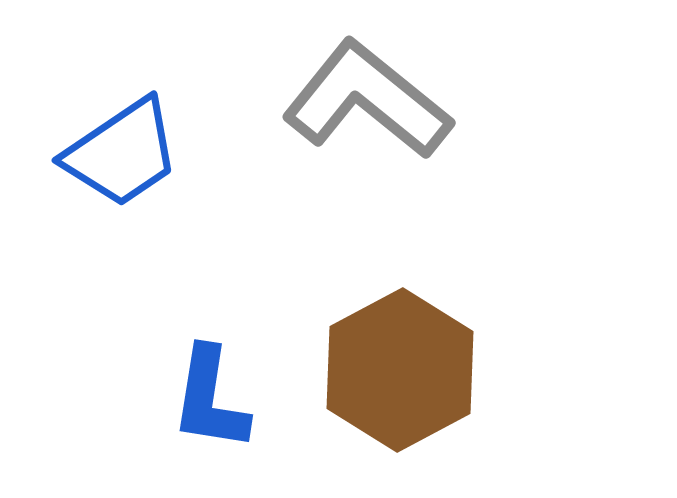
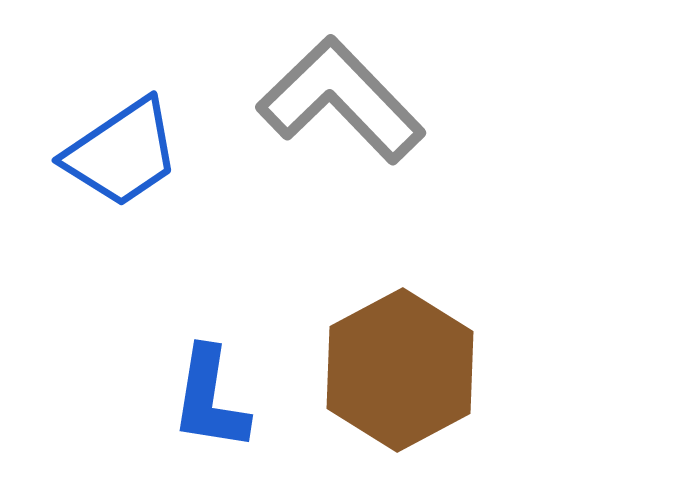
gray L-shape: moved 26 px left; rotated 7 degrees clockwise
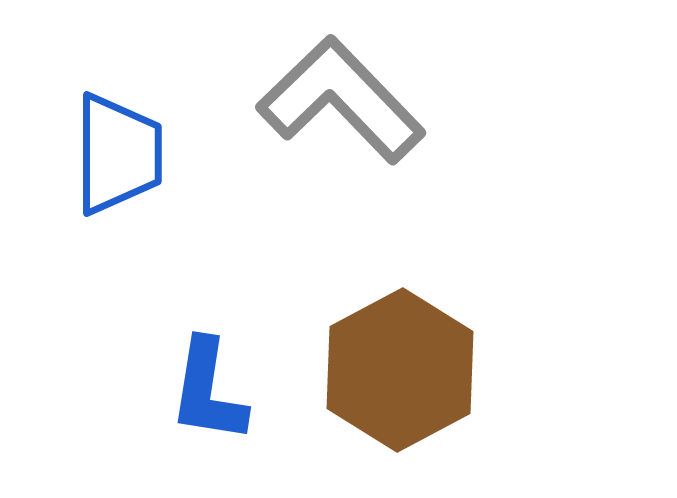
blue trapezoid: moved 4 px left, 1 px down; rotated 56 degrees counterclockwise
blue L-shape: moved 2 px left, 8 px up
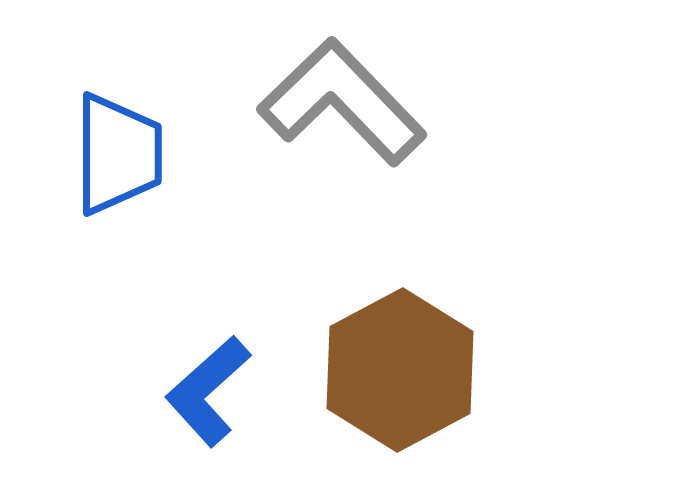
gray L-shape: moved 1 px right, 2 px down
blue L-shape: rotated 39 degrees clockwise
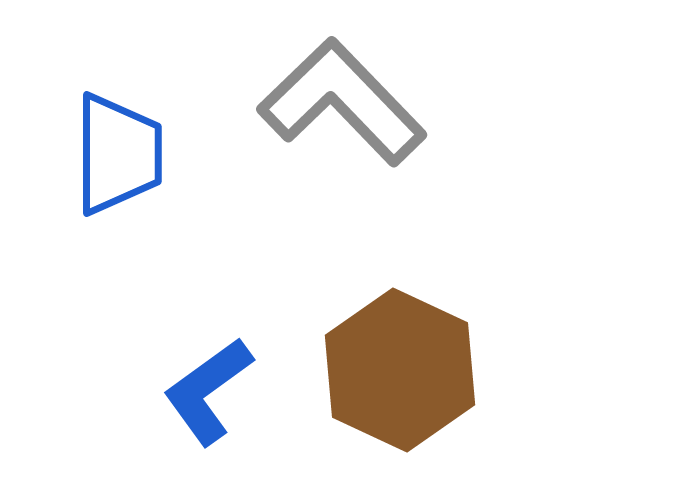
brown hexagon: rotated 7 degrees counterclockwise
blue L-shape: rotated 6 degrees clockwise
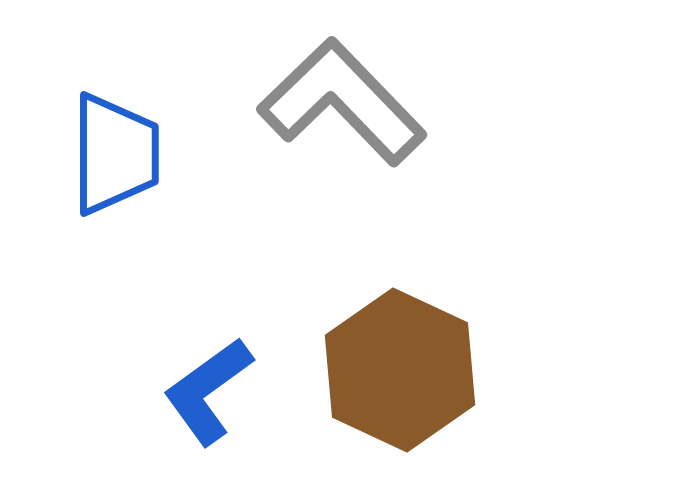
blue trapezoid: moved 3 px left
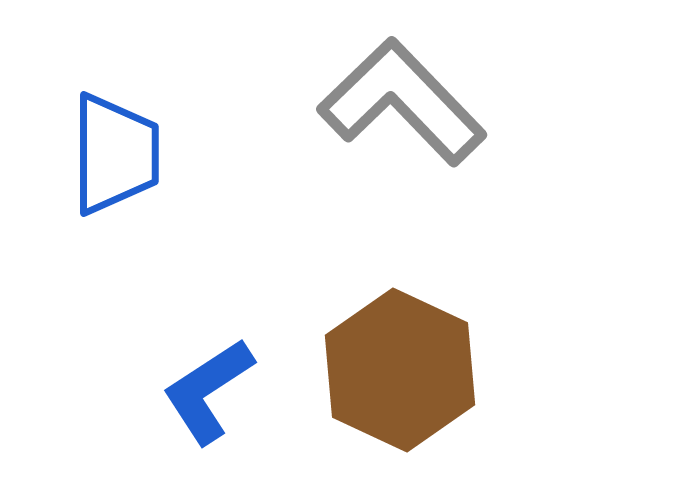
gray L-shape: moved 60 px right
blue L-shape: rotated 3 degrees clockwise
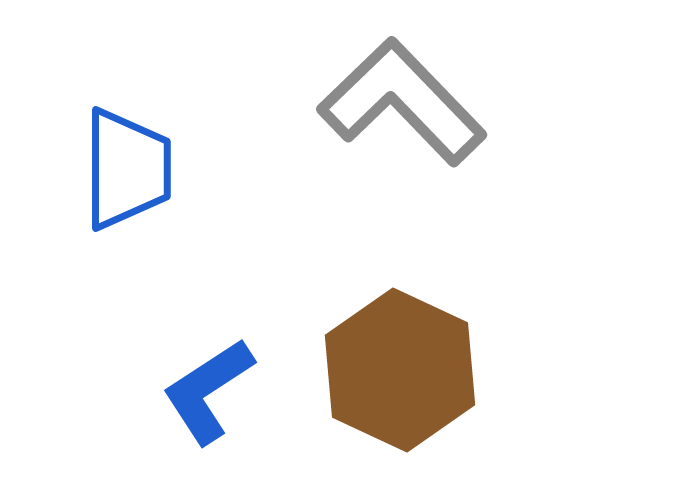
blue trapezoid: moved 12 px right, 15 px down
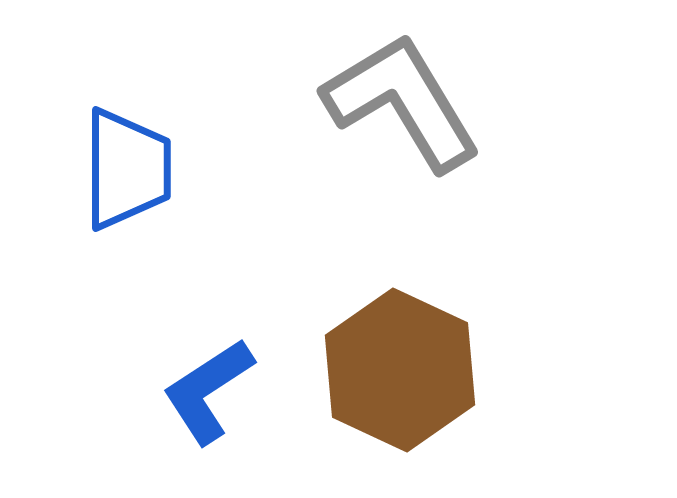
gray L-shape: rotated 13 degrees clockwise
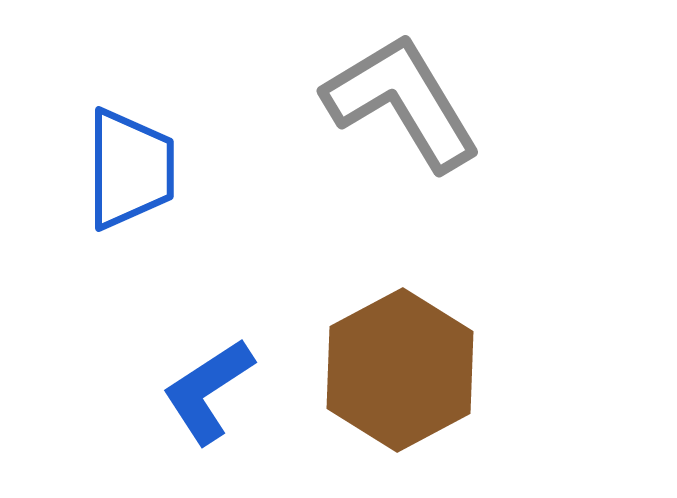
blue trapezoid: moved 3 px right
brown hexagon: rotated 7 degrees clockwise
